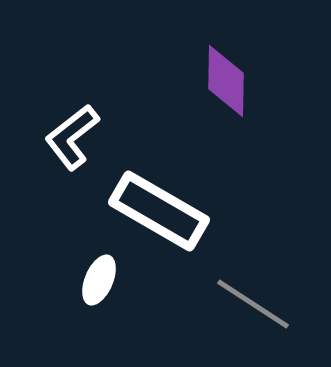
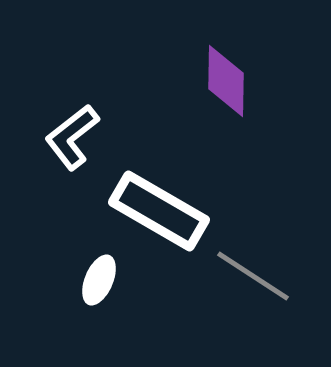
gray line: moved 28 px up
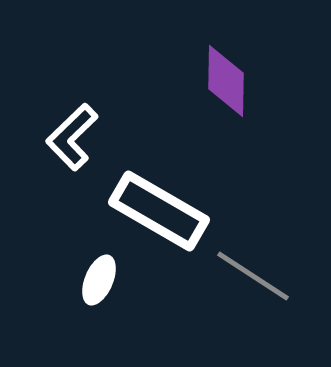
white L-shape: rotated 6 degrees counterclockwise
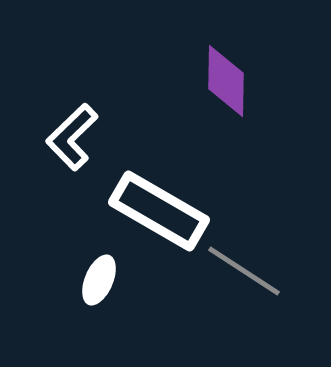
gray line: moved 9 px left, 5 px up
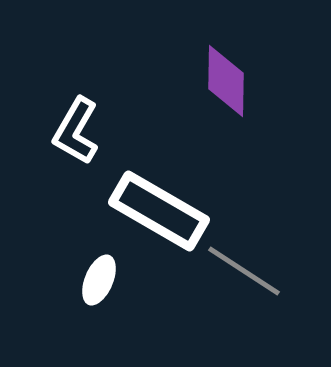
white L-shape: moved 4 px right, 6 px up; rotated 16 degrees counterclockwise
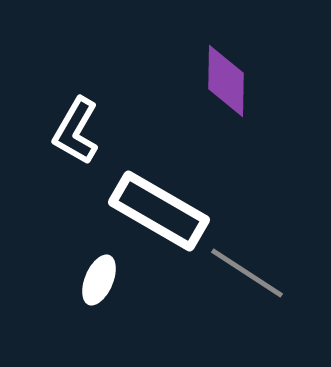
gray line: moved 3 px right, 2 px down
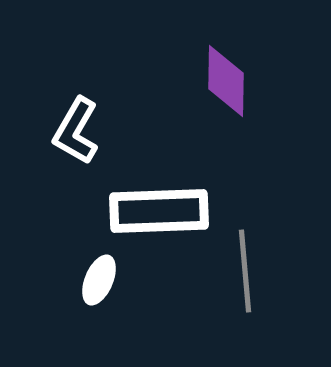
white rectangle: rotated 32 degrees counterclockwise
gray line: moved 2 px left, 2 px up; rotated 52 degrees clockwise
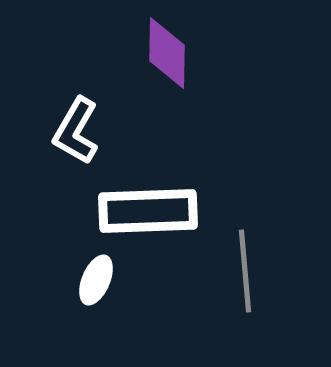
purple diamond: moved 59 px left, 28 px up
white rectangle: moved 11 px left
white ellipse: moved 3 px left
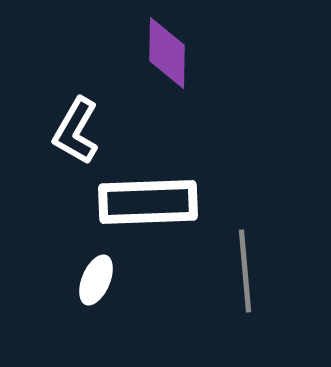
white rectangle: moved 9 px up
